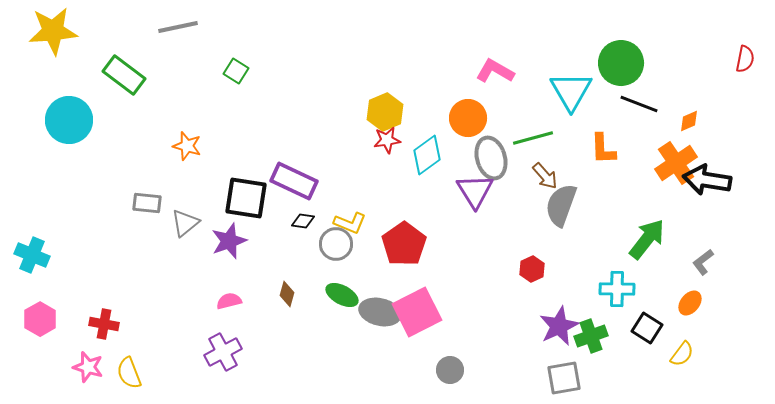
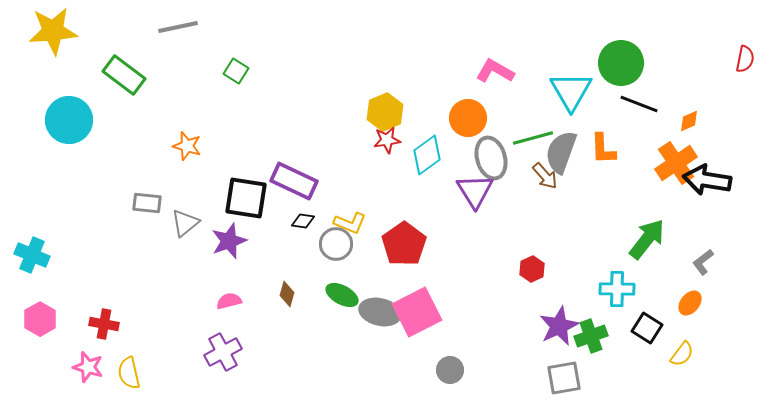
gray semicircle at (561, 205): moved 53 px up
yellow semicircle at (129, 373): rotated 8 degrees clockwise
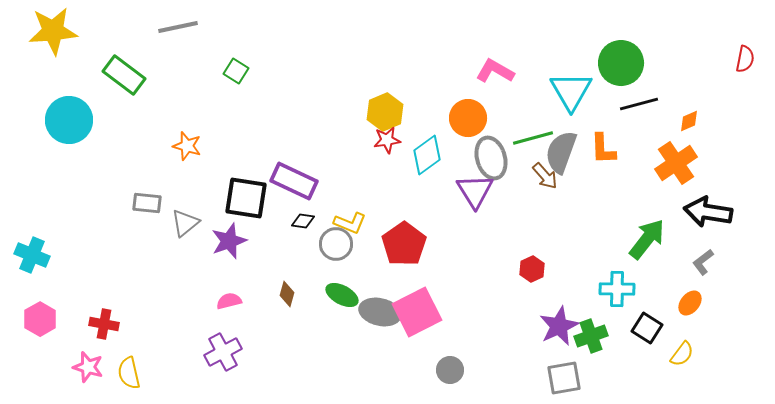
black line at (639, 104): rotated 36 degrees counterclockwise
black arrow at (707, 180): moved 1 px right, 32 px down
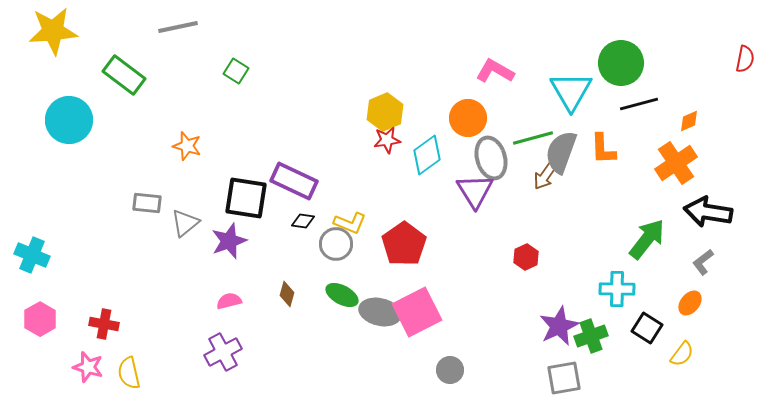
brown arrow at (545, 176): rotated 76 degrees clockwise
red hexagon at (532, 269): moved 6 px left, 12 px up
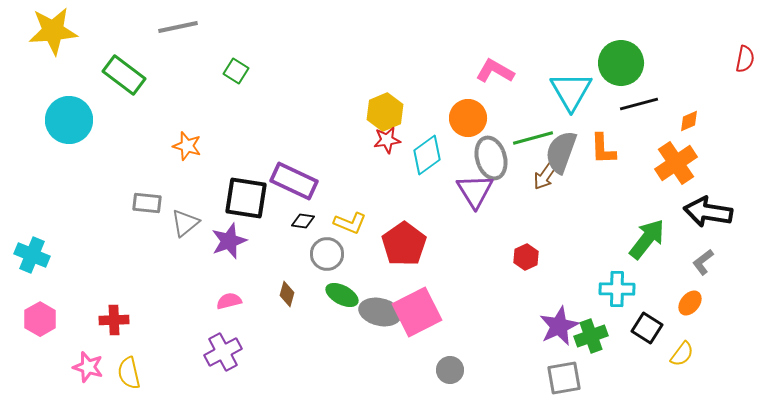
gray circle at (336, 244): moved 9 px left, 10 px down
red cross at (104, 324): moved 10 px right, 4 px up; rotated 12 degrees counterclockwise
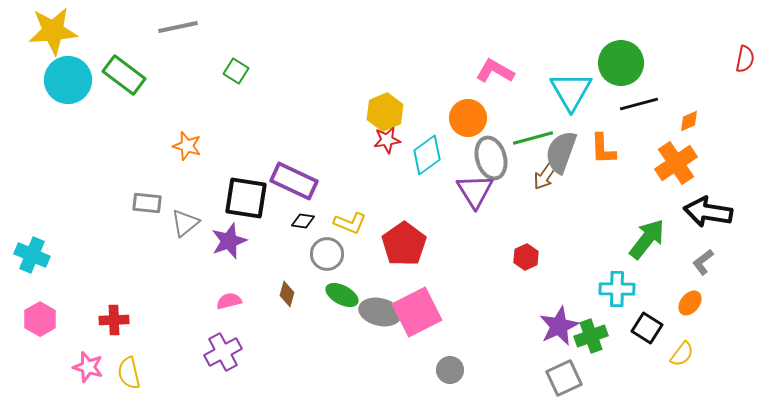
cyan circle at (69, 120): moved 1 px left, 40 px up
gray square at (564, 378): rotated 15 degrees counterclockwise
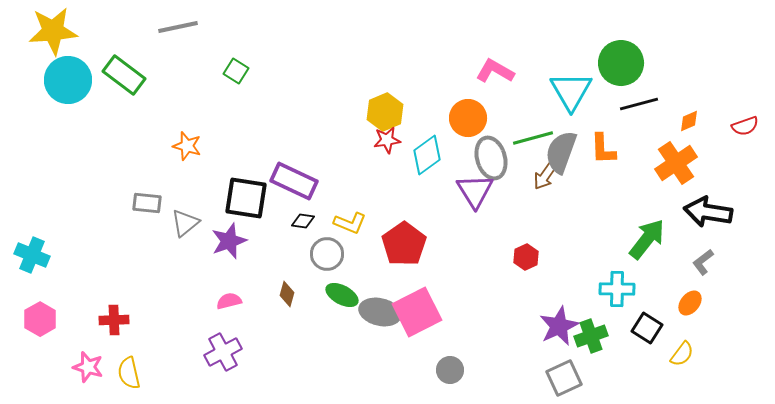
red semicircle at (745, 59): moved 67 px down; rotated 60 degrees clockwise
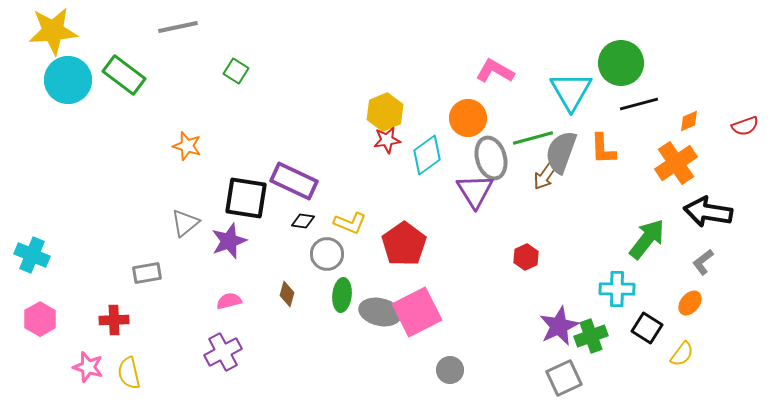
gray rectangle at (147, 203): moved 70 px down; rotated 16 degrees counterclockwise
green ellipse at (342, 295): rotated 68 degrees clockwise
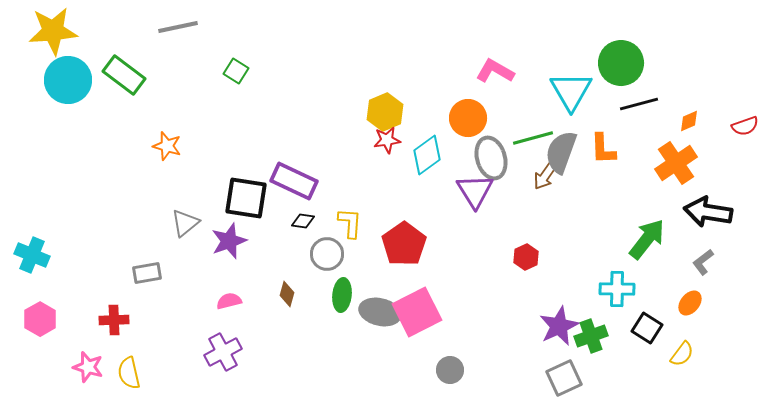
orange star at (187, 146): moved 20 px left
yellow L-shape at (350, 223): rotated 108 degrees counterclockwise
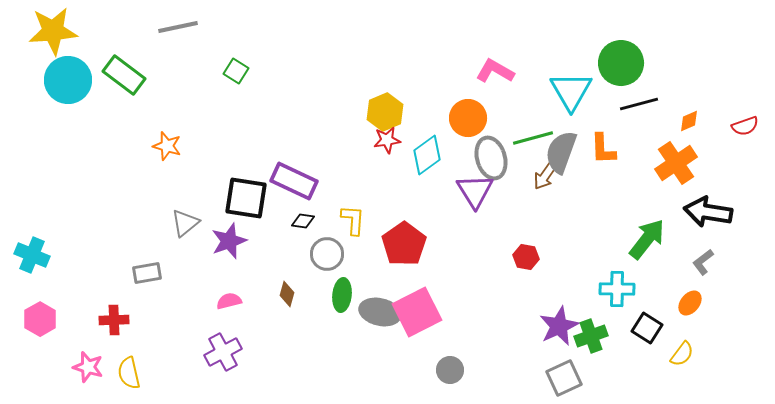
yellow L-shape at (350, 223): moved 3 px right, 3 px up
red hexagon at (526, 257): rotated 25 degrees counterclockwise
